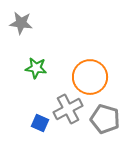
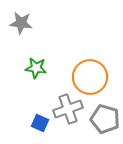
gray cross: rotated 8 degrees clockwise
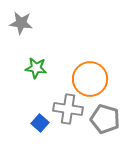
orange circle: moved 2 px down
gray cross: rotated 28 degrees clockwise
blue square: rotated 18 degrees clockwise
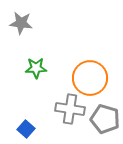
green star: rotated 10 degrees counterclockwise
orange circle: moved 1 px up
gray cross: moved 2 px right
blue square: moved 14 px left, 6 px down
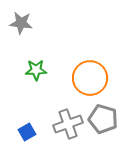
green star: moved 2 px down
gray cross: moved 2 px left, 15 px down; rotated 28 degrees counterclockwise
gray pentagon: moved 2 px left
blue square: moved 1 px right, 3 px down; rotated 18 degrees clockwise
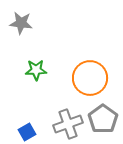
gray pentagon: rotated 20 degrees clockwise
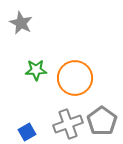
gray star: rotated 20 degrees clockwise
orange circle: moved 15 px left
gray pentagon: moved 1 px left, 2 px down
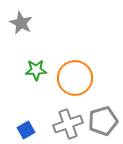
gray pentagon: moved 1 px right; rotated 20 degrees clockwise
blue square: moved 1 px left, 2 px up
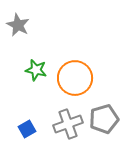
gray star: moved 3 px left, 2 px down
green star: rotated 15 degrees clockwise
gray pentagon: moved 1 px right, 2 px up
blue square: moved 1 px right, 1 px up
